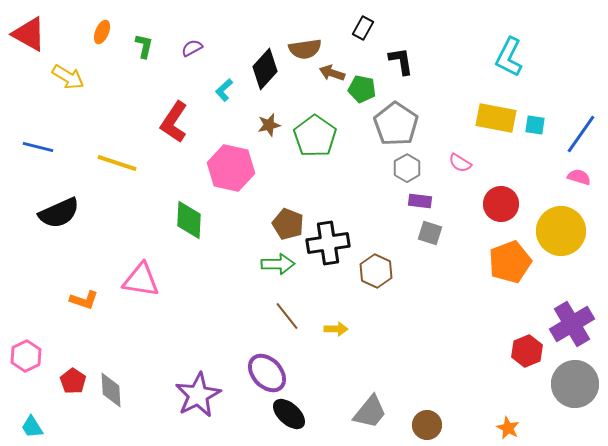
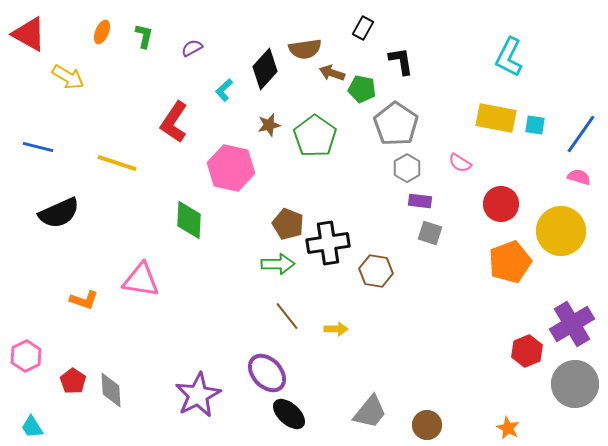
green L-shape at (144, 46): moved 10 px up
brown hexagon at (376, 271): rotated 16 degrees counterclockwise
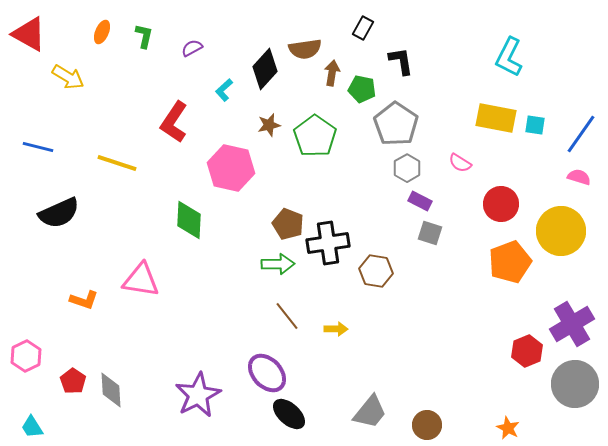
brown arrow at (332, 73): rotated 80 degrees clockwise
purple rectangle at (420, 201): rotated 20 degrees clockwise
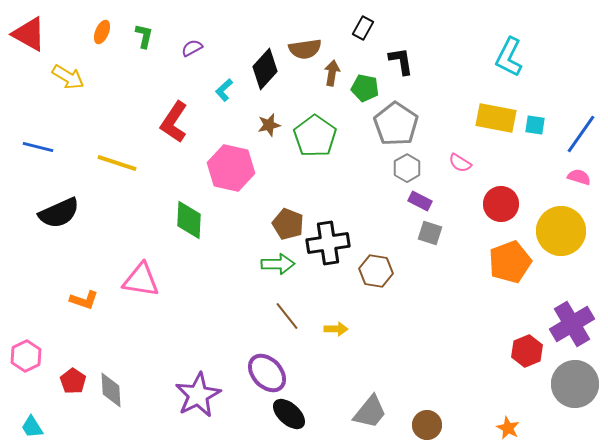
green pentagon at (362, 89): moved 3 px right, 1 px up
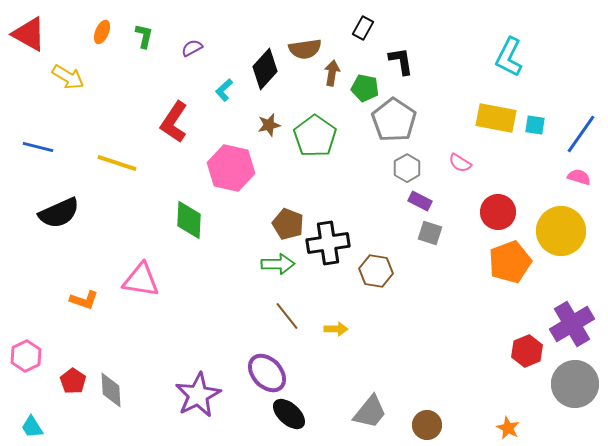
gray pentagon at (396, 124): moved 2 px left, 4 px up
red circle at (501, 204): moved 3 px left, 8 px down
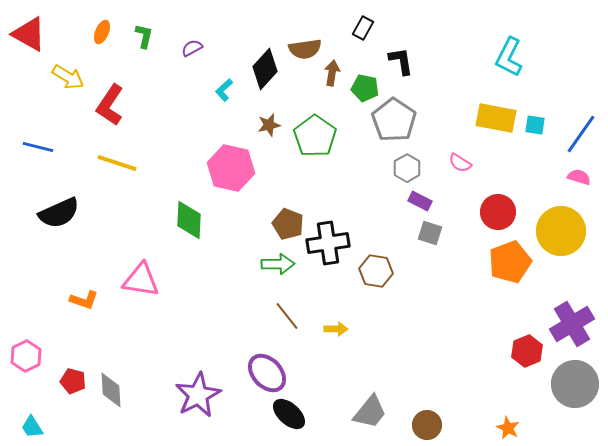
red L-shape at (174, 122): moved 64 px left, 17 px up
red pentagon at (73, 381): rotated 20 degrees counterclockwise
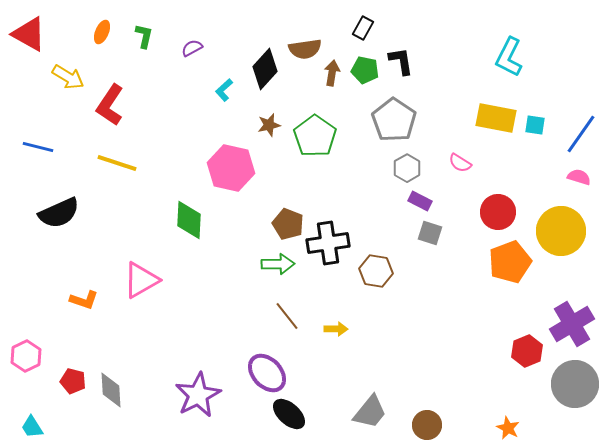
green pentagon at (365, 88): moved 18 px up
pink triangle at (141, 280): rotated 39 degrees counterclockwise
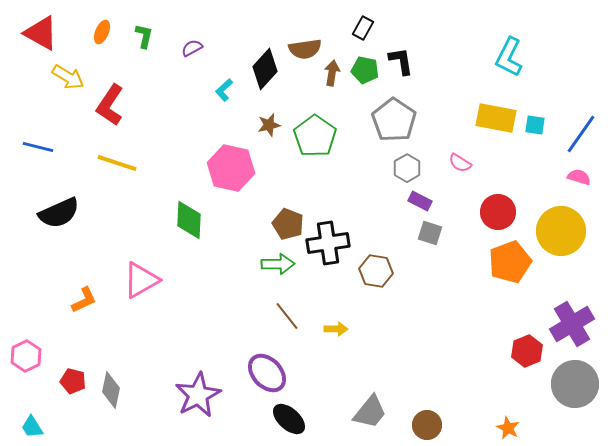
red triangle at (29, 34): moved 12 px right, 1 px up
orange L-shape at (84, 300): rotated 44 degrees counterclockwise
gray diamond at (111, 390): rotated 15 degrees clockwise
black ellipse at (289, 414): moved 5 px down
